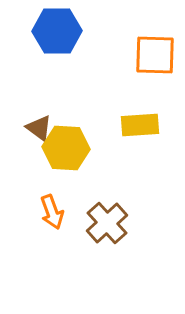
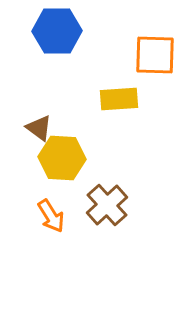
yellow rectangle: moved 21 px left, 26 px up
yellow hexagon: moved 4 px left, 10 px down
orange arrow: moved 1 px left, 4 px down; rotated 12 degrees counterclockwise
brown cross: moved 18 px up
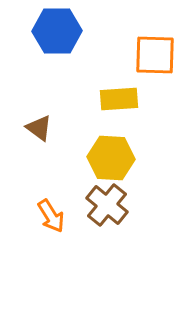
yellow hexagon: moved 49 px right
brown cross: rotated 9 degrees counterclockwise
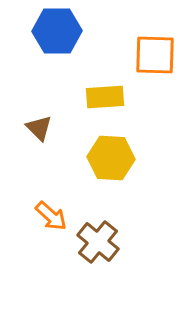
yellow rectangle: moved 14 px left, 2 px up
brown triangle: rotated 8 degrees clockwise
brown cross: moved 9 px left, 37 px down
orange arrow: rotated 16 degrees counterclockwise
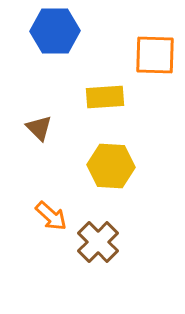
blue hexagon: moved 2 px left
yellow hexagon: moved 8 px down
brown cross: rotated 6 degrees clockwise
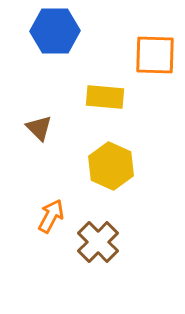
yellow rectangle: rotated 9 degrees clockwise
yellow hexagon: rotated 21 degrees clockwise
orange arrow: rotated 104 degrees counterclockwise
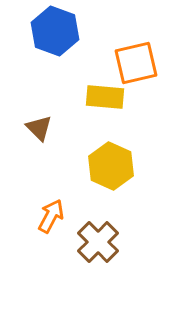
blue hexagon: rotated 21 degrees clockwise
orange square: moved 19 px left, 8 px down; rotated 15 degrees counterclockwise
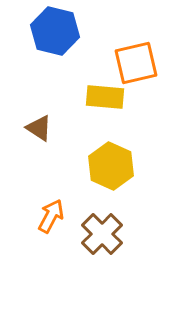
blue hexagon: rotated 6 degrees counterclockwise
brown triangle: rotated 12 degrees counterclockwise
brown cross: moved 4 px right, 8 px up
